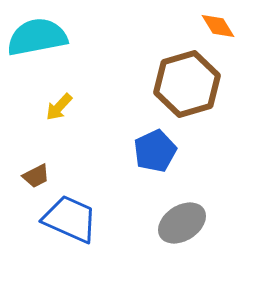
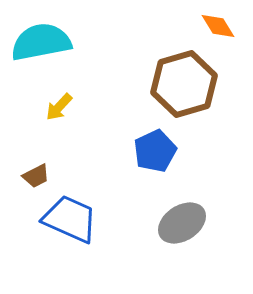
cyan semicircle: moved 4 px right, 5 px down
brown hexagon: moved 3 px left
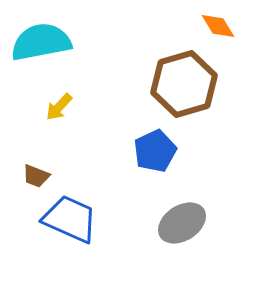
brown trapezoid: rotated 48 degrees clockwise
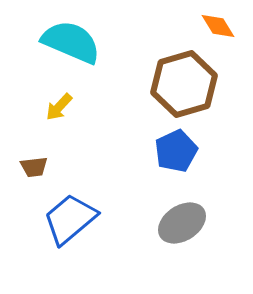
cyan semicircle: moved 30 px right; rotated 34 degrees clockwise
blue pentagon: moved 21 px right
brown trapezoid: moved 2 px left, 9 px up; rotated 28 degrees counterclockwise
blue trapezoid: rotated 64 degrees counterclockwise
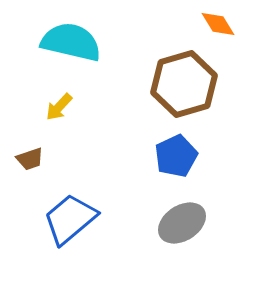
orange diamond: moved 2 px up
cyan semicircle: rotated 10 degrees counterclockwise
blue pentagon: moved 5 px down
brown trapezoid: moved 4 px left, 8 px up; rotated 12 degrees counterclockwise
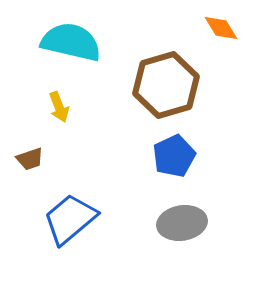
orange diamond: moved 3 px right, 4 px down
brown hexagon: moved 18 px left, 1 px down
yellow arrow: rotated 64 degrees counterclockwise
blue pentagon: moved 2 px left
gray ellipse: rotated 24 degrees clockwise
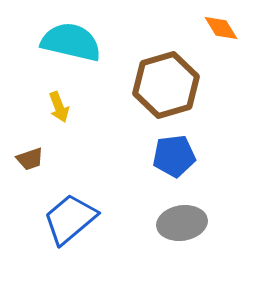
blue pentagon: rotated 18 degrees clockwise
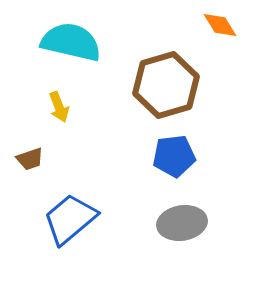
orange diamond: moved 1 px left, 3 px up
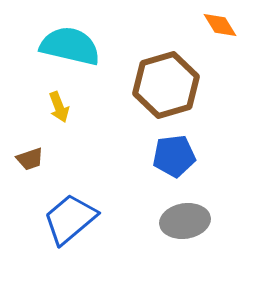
cyan semicircle: moved 1 px left, 4 px down
gray ellipse: moved 3 px right, 2 px up
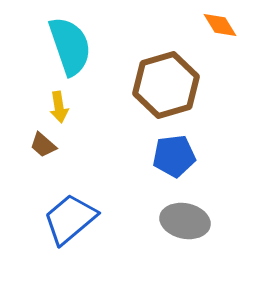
cyan semicircle: rotated 58 degrees clockwise
yellow arrow: rotated 12 degrees clockwise
brown trapezoid: moved 13 px right, 14 px up; rotated 60 degrees clockwise
gray ellipse: rotated 21 degrees clockwise
